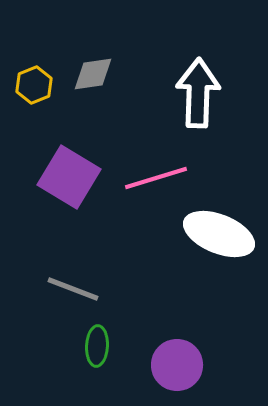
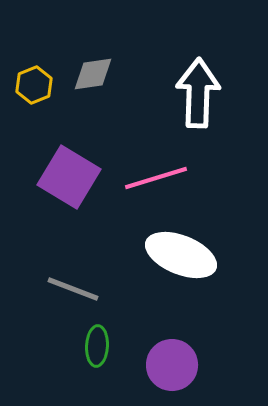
white ellipse: moved 38 px left, 21 px down
purple circle: moved 5 px left
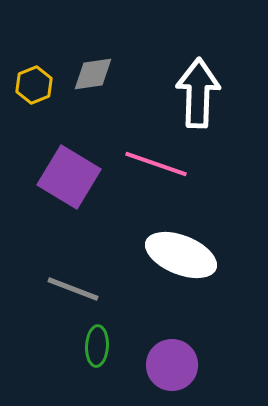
pink line: moved 14 px up; rotated 36 degrees clockwise
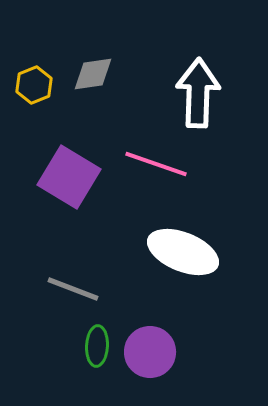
white ellipse: moved 2 px right, 3 px up
purple circle: moved 22 px left, 13 px up
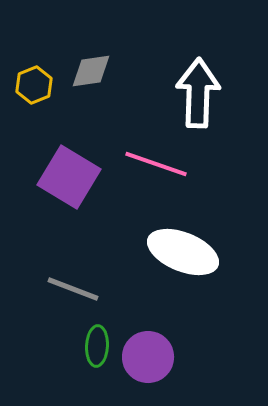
gray diamond: moved 2 px left, 3 px up
purple circle: moved 2 px left, 5 px down
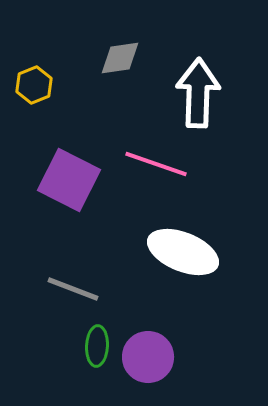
gray diamond: moved 29 px right, 13 px up
purple square: moved 3 px down; rotated 4 degrees counterclockwise
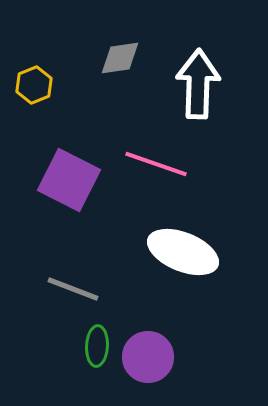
white arrow: moved 9 px up
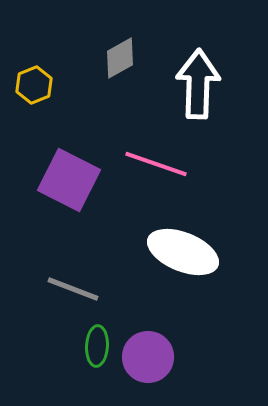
gray diamond: rotated 21 degrees counterclockwise
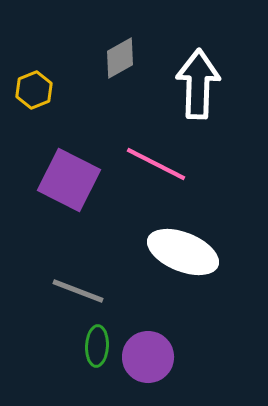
yellow hexagon: moved 5 px down
pink line: rotated 8 degrees clockwise
gray line: moved 5 px right, 2 px down
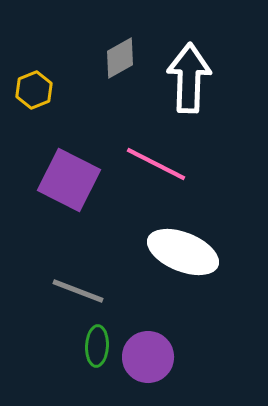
white arrow: moved 9 px left, 6 px up
